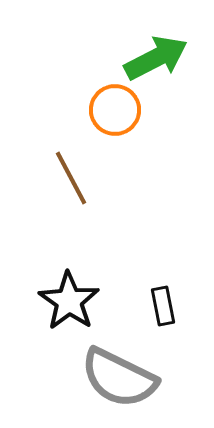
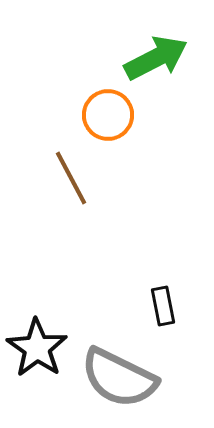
orange circle: moved 7 px left, 5 px down
black star: moved 32 px left, 47 px down
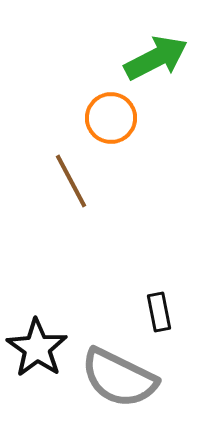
orange circle: moved 3 px right, 3 px down
brown line: moved 3 px down
black rectangle: moved 4 px left, 6 px down
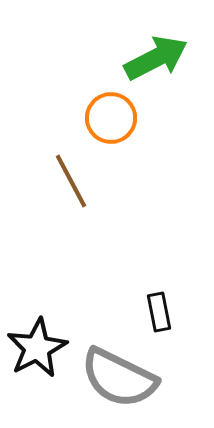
black star: rotated 10 degrees clockwise
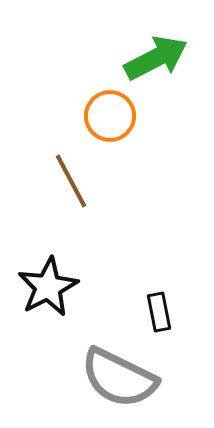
orange circle: moved 1 px left, 2 px up
black star: moved 11 px right, 61 px up
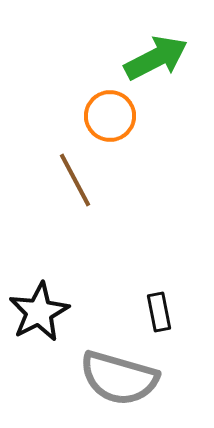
brown line: moved 4 px right, 1 px up
black star: moved 9 px left, 25 px down
gray semicircle: rotated 10 degrees counterclockwise
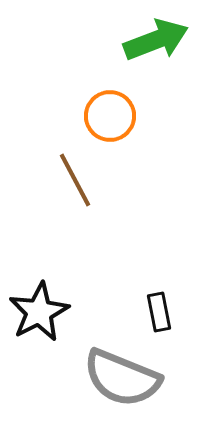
green arrow: moved 18 px up; rotated 6 degrees clockwise
gray semicircle: moved 3 px right; rotated 6 degrees clockwise
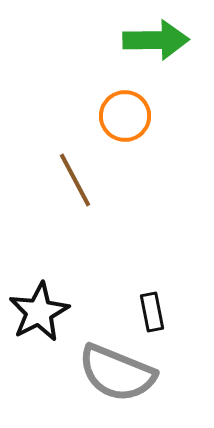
green arrow: rotated 20 degrees clockwise
orange circle: moved 15 px right
black rectangle: moved 7 px left
gray semicircle: moved 5 px left, 5 px up
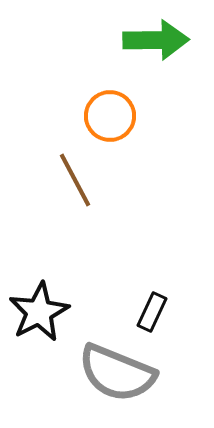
orange circle: moved 15 px left
black rectangle: rotated 36 degrees clockwise
